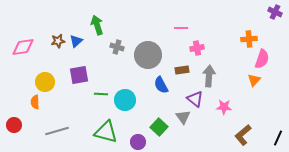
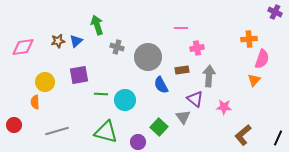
gray circle: moved 2 px down
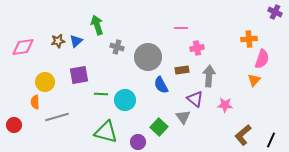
pink star: moved 1 px right, 2 px up
gray line: moved 14 px up
black line: moved 7 px left, 2 px down
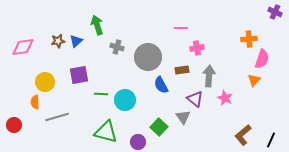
pink star: moved 7 px up; rotated 21 degrees clockwise
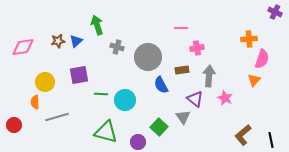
black line: rotated 35 degrees counterclockwise
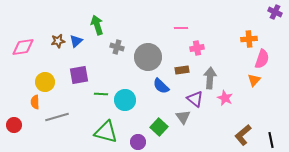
gray arrow: moved 1 px right, 2 px down
blue semicircle: moved 1 px down; rotated 18 degrees counterclockwise
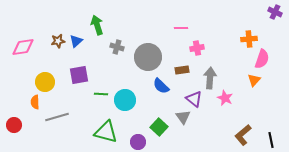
purple triangle: moved 1 px left
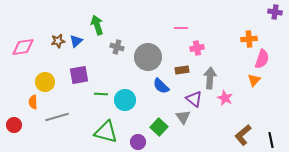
purple cross: rotated 16 degrees counterclockwise
orange semicircle: moved 2 px left
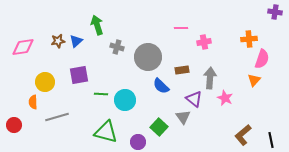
pink cross: moved 7 px right, 6 px up
